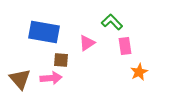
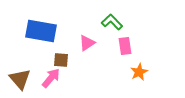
blue rectangle: moved 3 px left, 1 px up
pink arrow: rotated 45 degrees counterclockwise
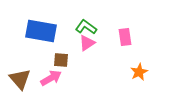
green L-shape: moved 26 px left, 5 px down; rotated 10 degrees counterclockwise
pink rectangle: moved 9 px up
pink arrow: rotated 20 degrees clockwise
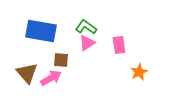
pink rectangle: moved 6 px left, 8 px down
brown triangle: moved 7 px right, 6 px up
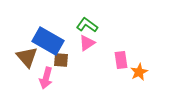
green L-shape: moved 1 px right, 2 px up
blue rectangle: moved 7 px right, 10 px down; rotated 20 degrees clockwise
pink rectangle: moved 2 px right, 15 px down
brown triangle: moved 16 px up
pink arrow: moved 5 px left; rotated 135 degrees clockwise
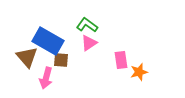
pink triangle: moved 2 px right
orange star: rotated 12 degrees clockwise
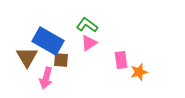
brown triangle: rotated 10 degrees clockwise
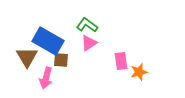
pink rectangle: moved 1 px down
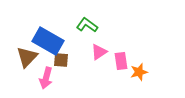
pink triangle: moved 10 px right, 9 px down
brown triangle: rotated 15 degrees clockwise
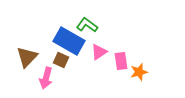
blue rectangle: moved 21 px right
brown square: rotated 21 degrees clockwise
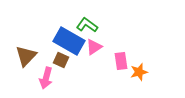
pink triangle: moved 5 px left, 5 px up
brown triangle: moved 1 px left, 1 px up
